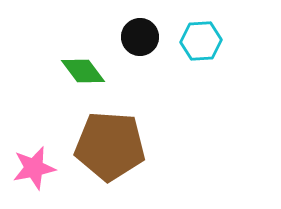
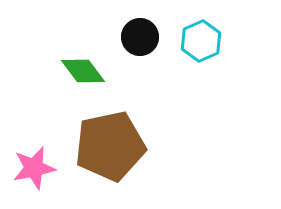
cyan hexagon: rotated 21 degrees counterclockwise
brown pentagon: rotated 16 degrees counterclockwise
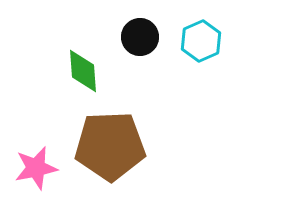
green diamond: rotated 33 degrees clockwise
brown pentagon: rotated 10 degrees clockwise
pink star: moved 2 px right
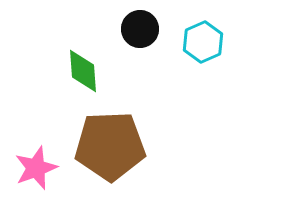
black circle: moved 8 px up
cyan hexagon: moved 2 px right, 1 px down
pink star: rotated 9 degrees counterclockwise
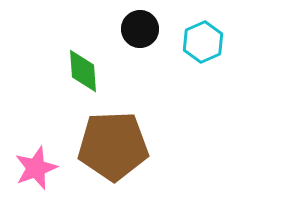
brown pentagon: moved 3 px right
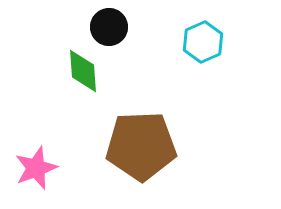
black circle: moved 31 px left, 2 px up
brown pentagon: moved 28 px right
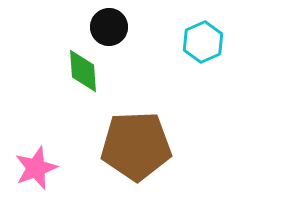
brown pentagon: moved 5 px left
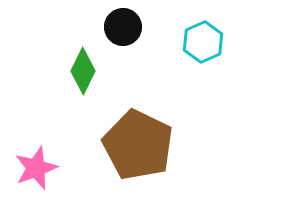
black circle: moved 14 px right
green diamond: rotated 30 degrees clockwise
brown pentagon: moved 2 px right, 1 px up; rotated 28 degrees clockwise
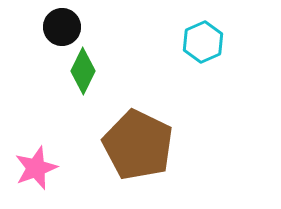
black circle: moved 61 px left
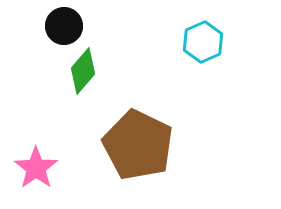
black circle: moved 2 px right, 1 px up
green diamond: rotated 15 degrees clockwise
pink star: rotated 15 degrees counterclockwise
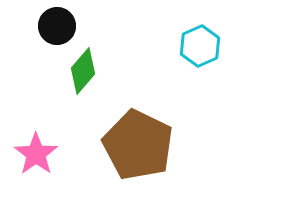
black circle: moved 7 px left
cyan hexagon: moved 3 px left, 4 px down
pink star: moved 14 px up
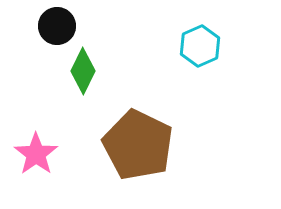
green diamond: rotated 15 degrees counterclockwise
